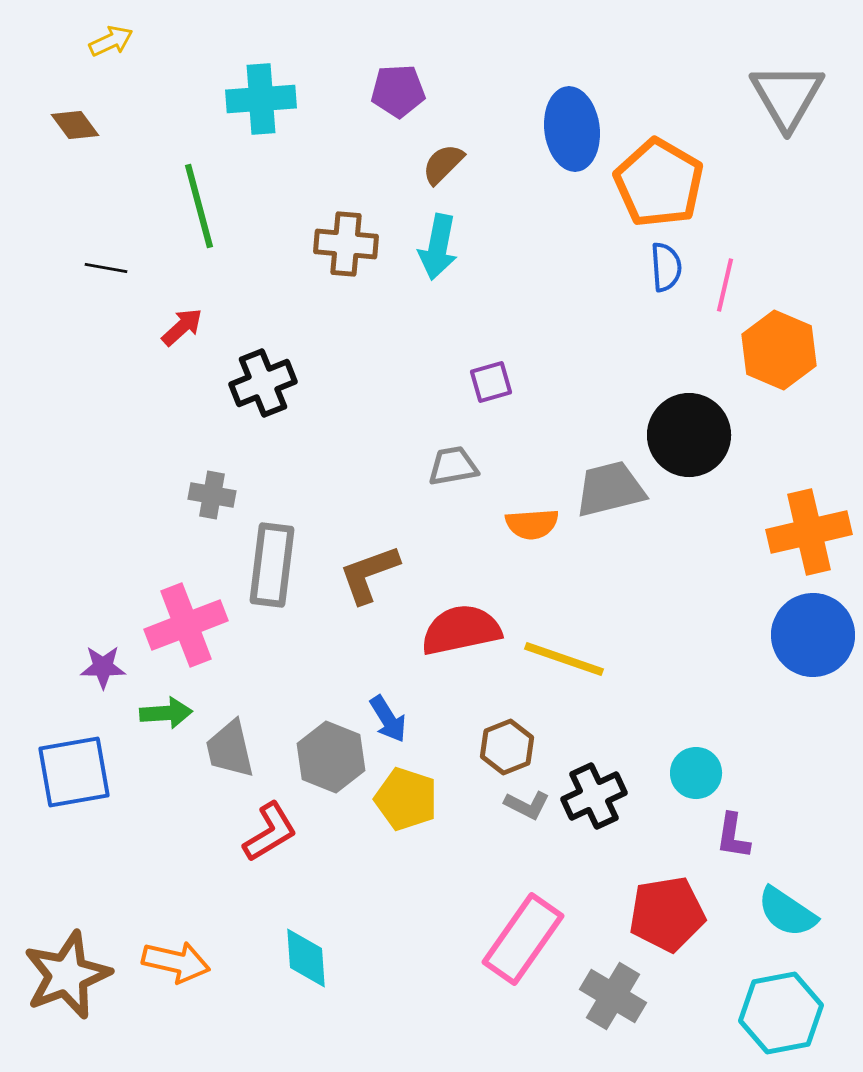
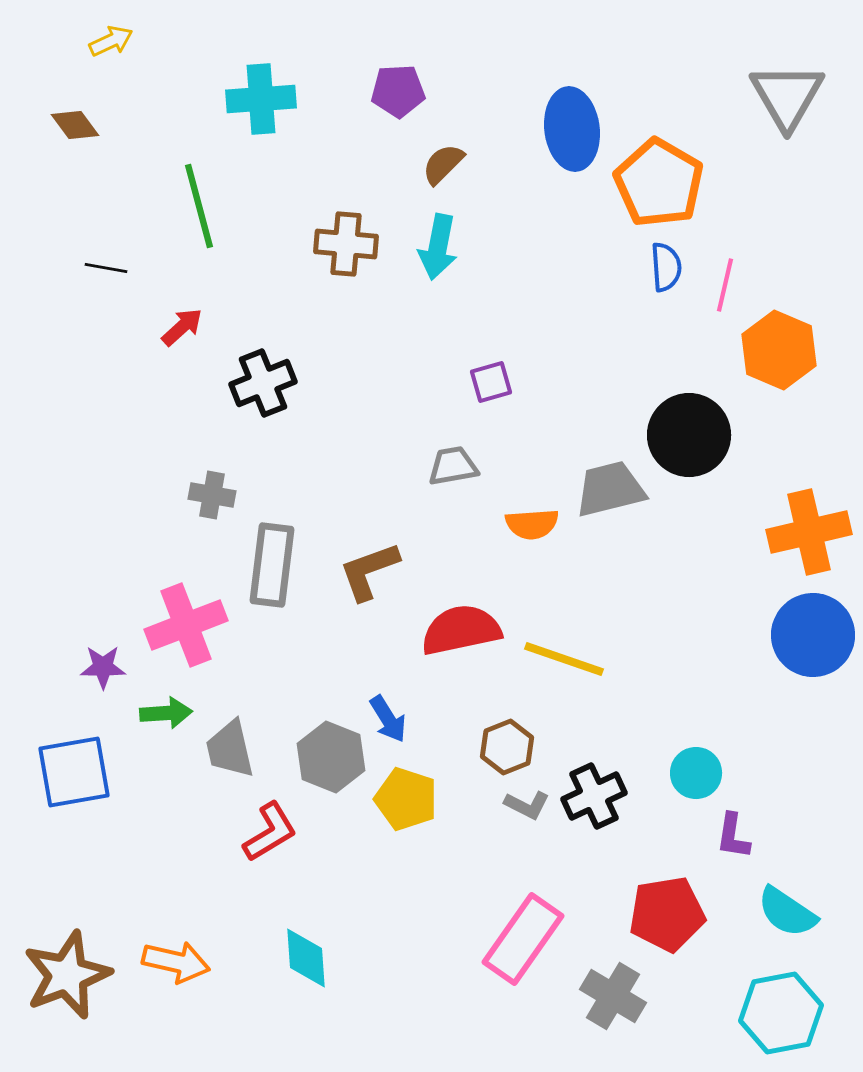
brown L-shape at (369, 574): moved 3 px up
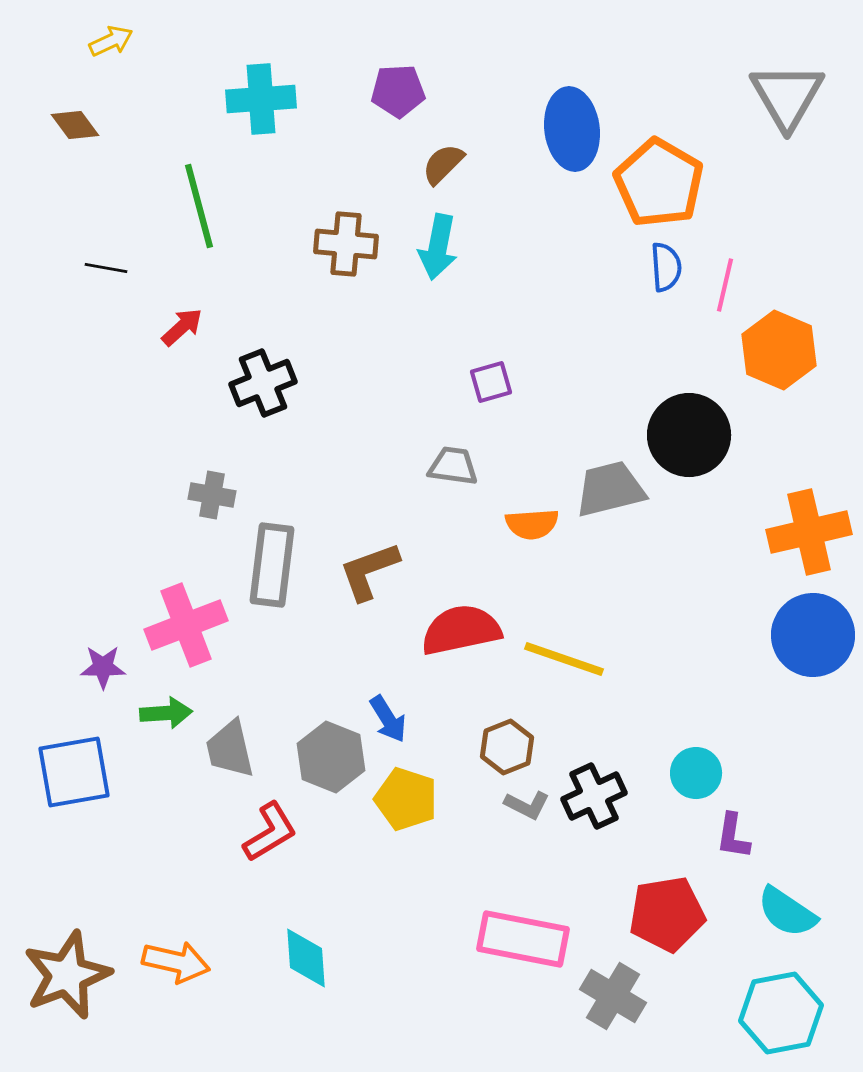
gray trapezoid at (453, 466): rotated 18 degrees clockwise
pink rectangle at (523, 939): rotated 66 degrees clockwise
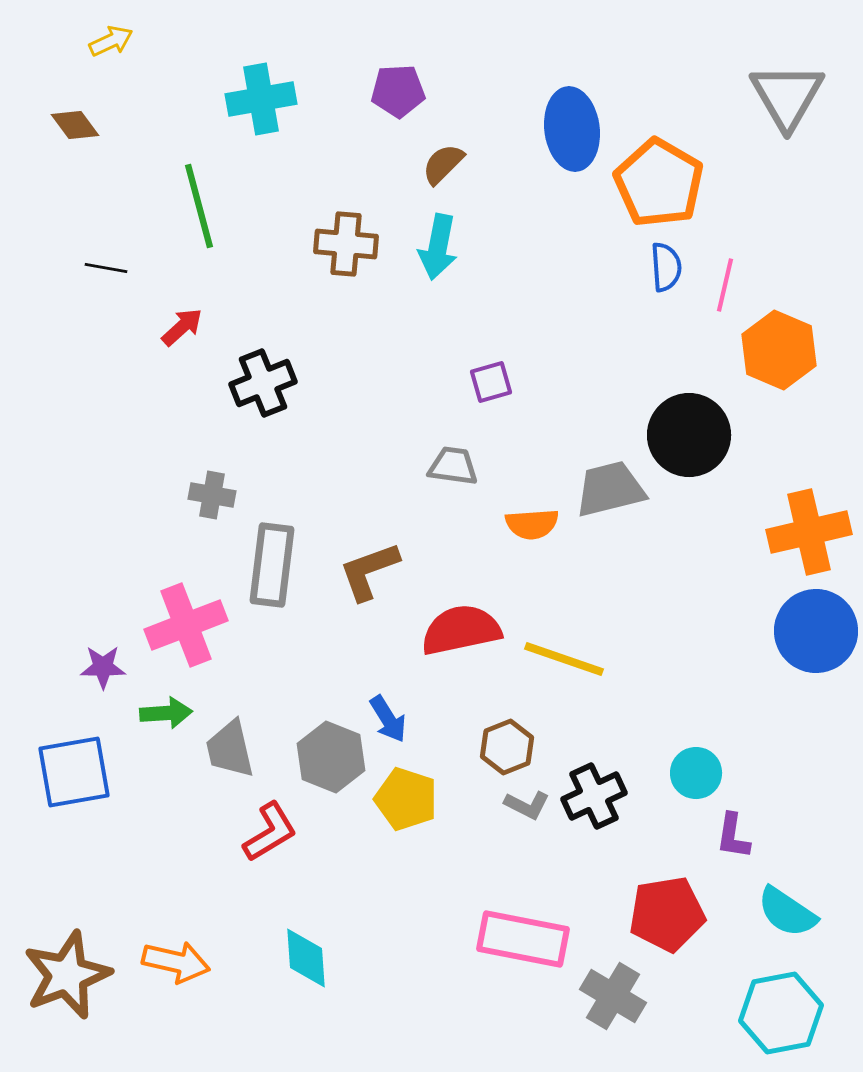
cyan cross at (261, 99): rotated 6 degrees counterclockwise
blue circle at (813, 635): moved 3 px right, 4 px up
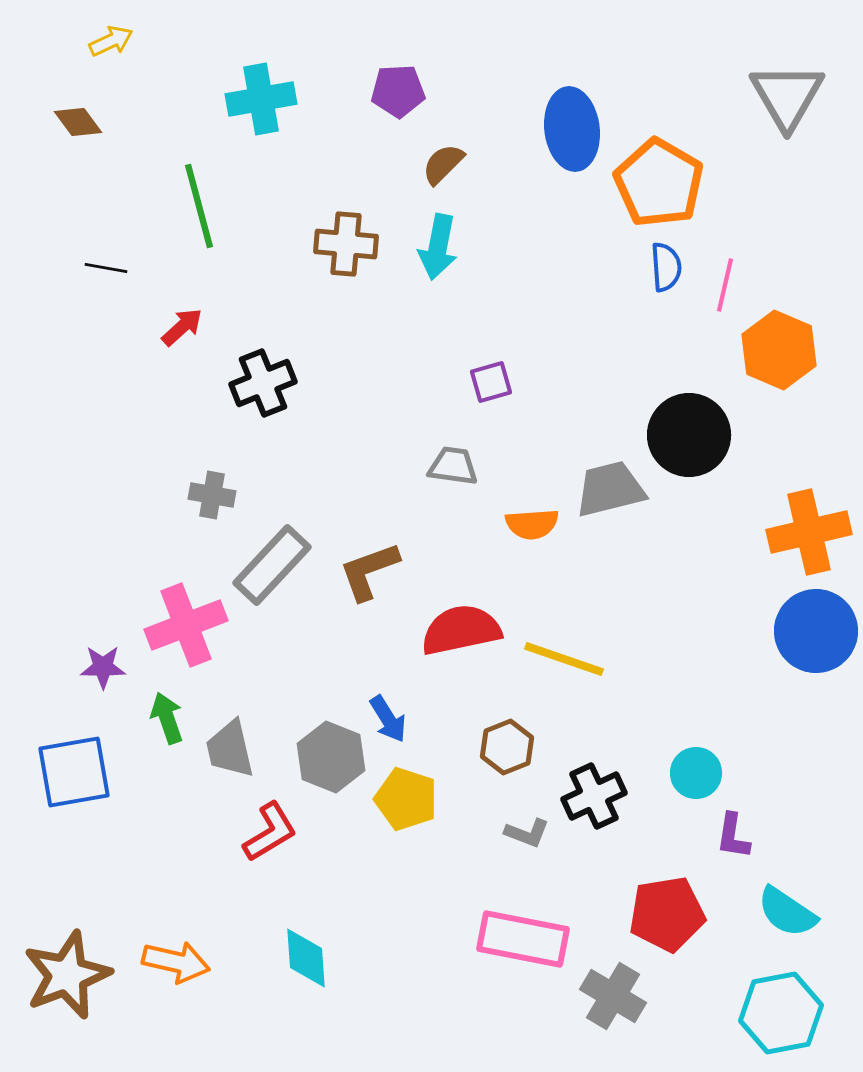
brown diamond at (75, 125): moved 3 px right, 3 px up
gray rectangle at (272, 565): rotated 36 degrees clockwise
green arrow at (166, 713): moved 1 px right, 5 px down; rotated 105 degrees counterclockwise
gray L-shape at (527, 805): moved 28 px down; rotated 6 degrees counterclockwise
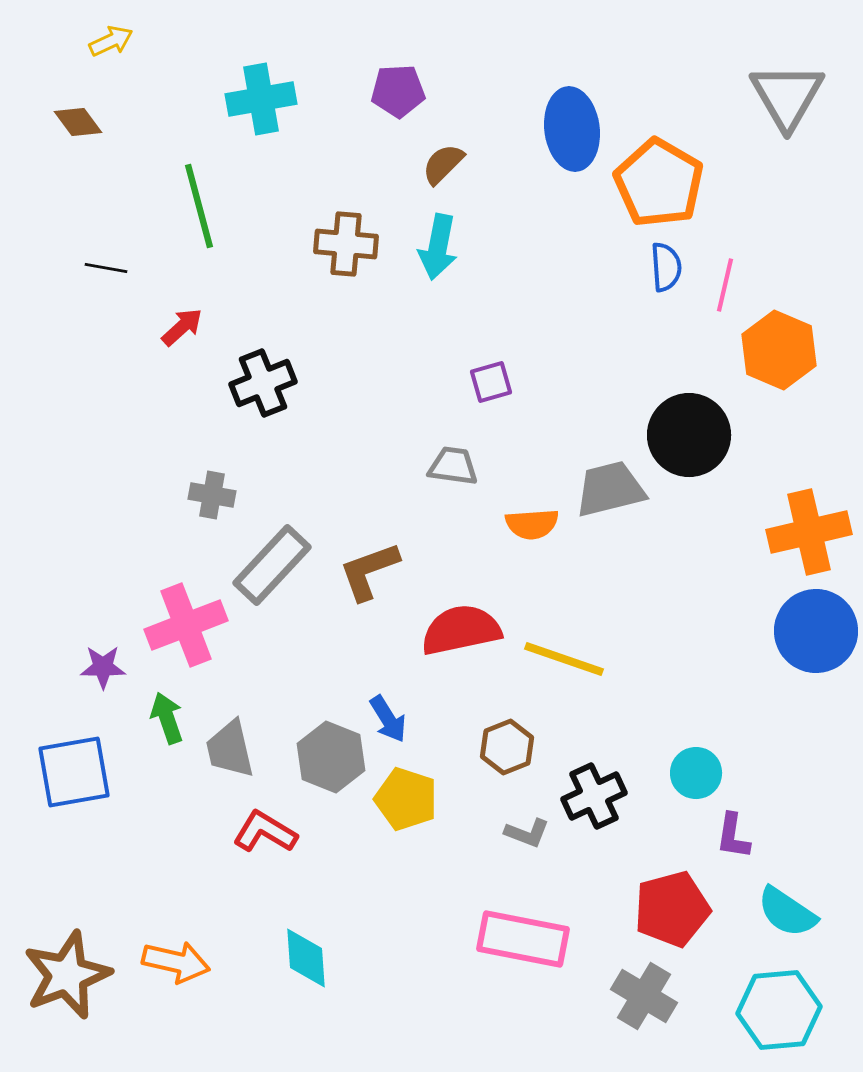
red L-shape at (270, 832): moved 5 px left; rotated 118 degrees counterclockwise
red pentagon at (667, 914): moved 5 px right, 5 px up; rotated 6 degrees counterclockwise
gray cross at (613, 996): moved 31 px right
cyan hexagon at (781, 1013): moved 2 px left, 3 px up; rotated 6 degrees clockwise
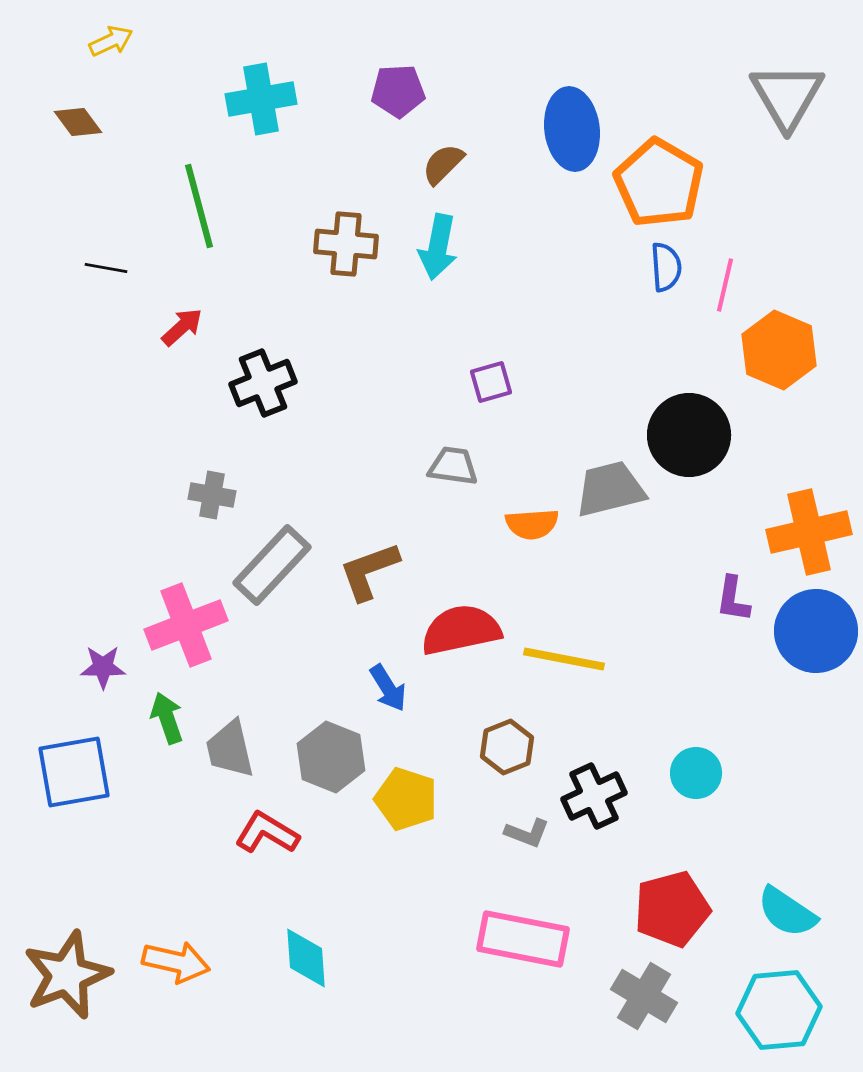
yellow line at (564, 659): rotated 8 degrees counterclockwise
blue arrow at (388, 719): moved 31 px up
red L-shape at (265, 832): moved 2 px right, 1 px down
purple L-shape at (733, 836): moved 237 px up
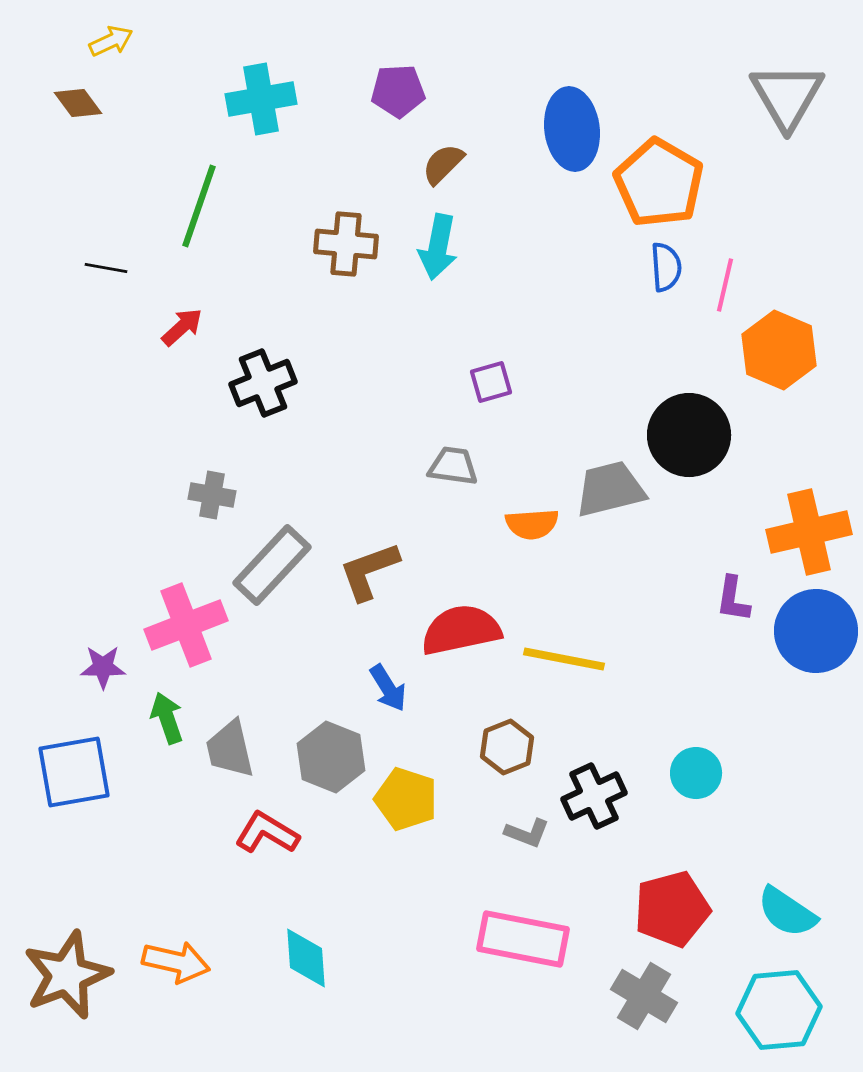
brown diamond at (78, 122): moved 19 px up
green line at (199, 206): rotated 34 degrees clockwise
